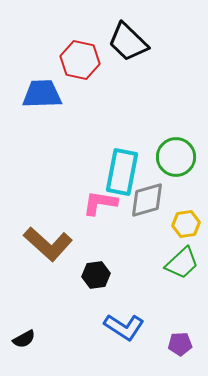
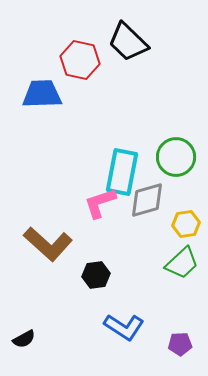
pink L-shape: rotated 27 degrees counterclockwise
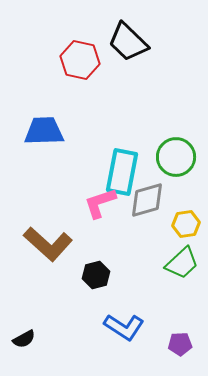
blue trapezoid: moved 2 px right, 37 px down
black hexagon: rotated 8 degrees counterclockwise
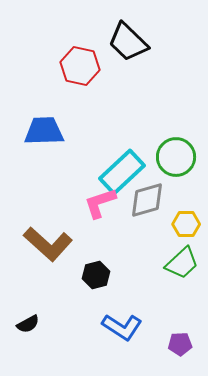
red hexagon: moved 6 px down
cyan rectangle: rotated 36 degrees clockwise
yellow hexagon: rotated 8 degrees clockwise
blue L-shape: moved 2 px left
black semicircle: moved 4 px right, 15 px up
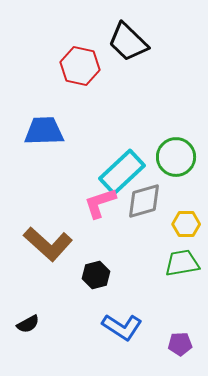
gray diamond: moved 3 px left, 1 px down
green trapezoid: rotated 147 degrees counterclockwise
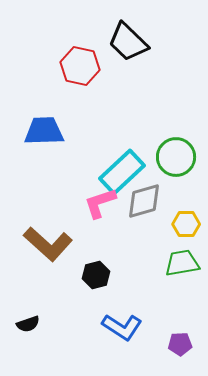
black semicircle: rotated 10 degrees clockwise
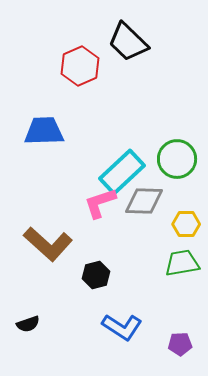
red hexagon: rotated 24 degrees clockwise
green circle: moved 1 px right, 2 px down
gray diamond: rotated 18 degrees clockwise
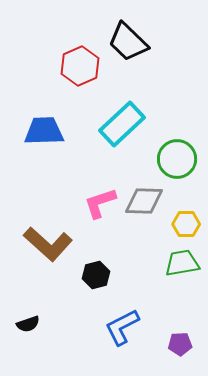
cyan rectangle: moved 48 px up
blue L-shape: rotated 120 degrees clockwise
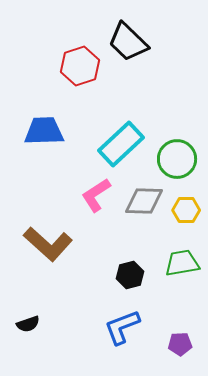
red hexagon: rotated 6 degrees clockwise
cyan rectangle: moved 1 px left, 20 px down
pink L-shape: moved 4 px left, 8 px up; rotated 15 degrees counterclockwise
yellow hexagon: moved 14 px up
black hexagon: moved 34 px right
blue L-shape: rotated 6 degrees clockwise
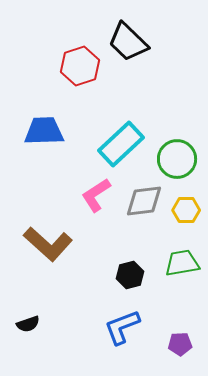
gray diamond: rotated 9 degrees counterclockwise
